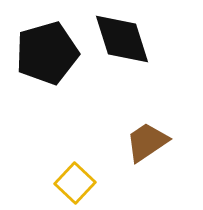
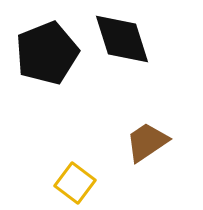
black pentagon: rotated 6 degrees counterclockwise
yellow square: rotated 6 degrees counterclockwise
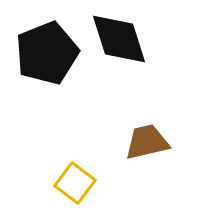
black diamond: moved 3 px left
brown trapezoid: rotated 21 degrees clockwise
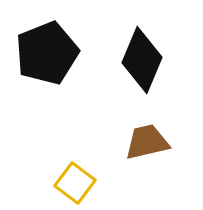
black diamond: moved 23 px right, 21 px down; rotated 40 degrees clockwise
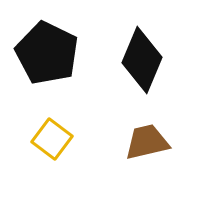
black pentagon: rotated 24 degrees counterclockwise
yellow square: moved 23 px left, 44 px up
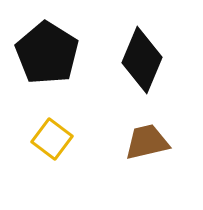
black pentagon: rotated 6 degrees clockwise
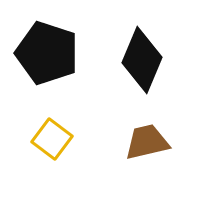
black pentagon: rotated 14 degrees counterclockwise
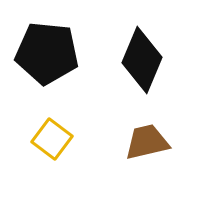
black pentagon: rotated 12 degrees counterclockwise
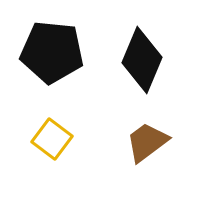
black pentagon: moved 5 px right, 1 px up
brown trapezoid: rotated 24 degrees counterclockwise
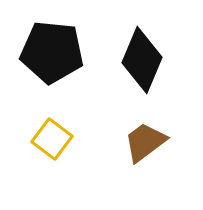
brown trapezoid: moved 2 px left
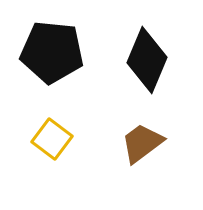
black diamond: moved 5 px right
brown trapezoid: moved 3 px left, 1 px down
